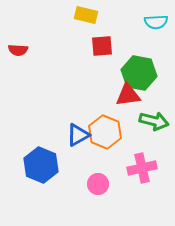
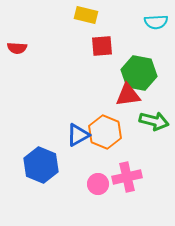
red semicircle: moved 1 px left, 2 px up
pink cross: moved 15 px left, 9 px down
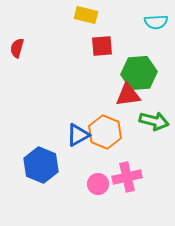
red semicircle: rotated 102 degrees clockwise
green hexagon: rotated 16 degrees counterclockwise
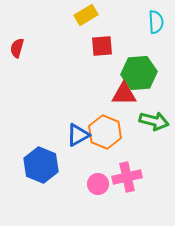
yellow rectangle: rotated 45 degrees counterclockwise
cyan semicircle: rotated 90 degrees counterclockwise
red triangle: moved 4 px left, 1 px up; rotated 8 degrees clockwise
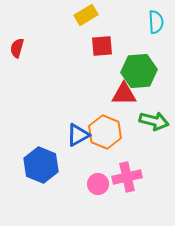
green hexagon: moved 2 px up
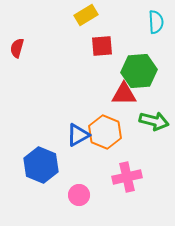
pink circle: moved 19 px left, 11 px down
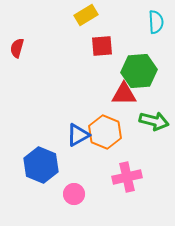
pink circle: moved 5 px left, 1 px up
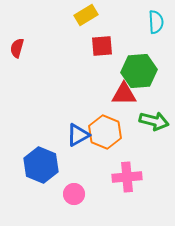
pink cross: rotated 8 degrees clockwise
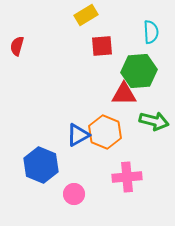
cyan semicircle: moved 5 px left, 10 px down
red semicircle: moved 2 px up
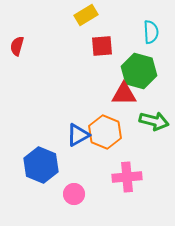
green hexagon: rotated 20 degrees clockwise
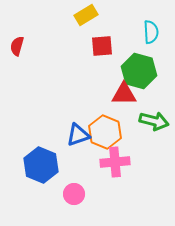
blue triangle: rotated 10 degrees clockwise
pink cross: moved 12 px left, 15 px up
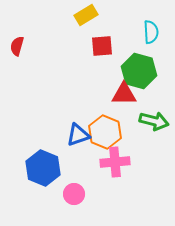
blue hexagon: moved 2 px right, 3 px down
